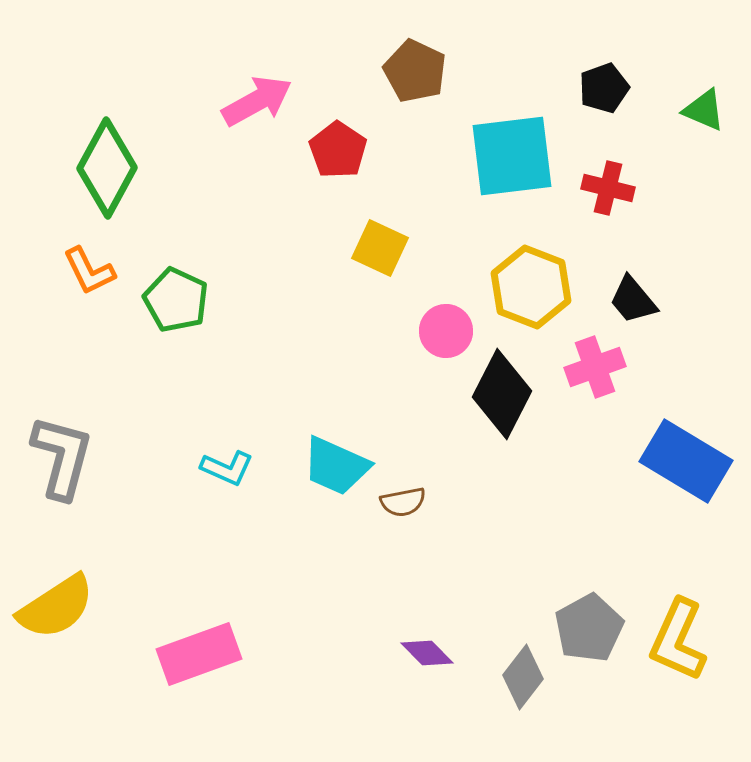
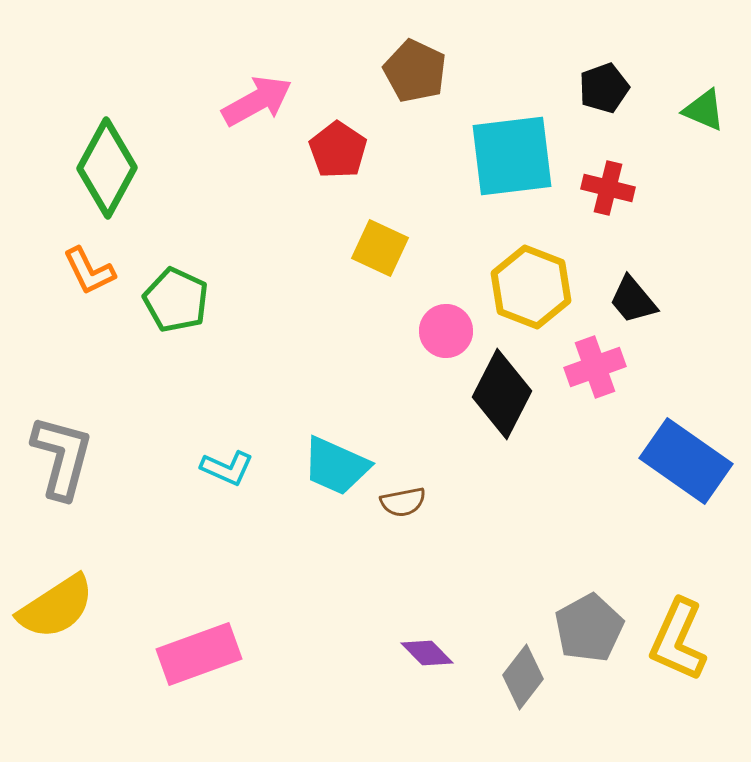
blue rectangle: rotated 4 degrees clockwise
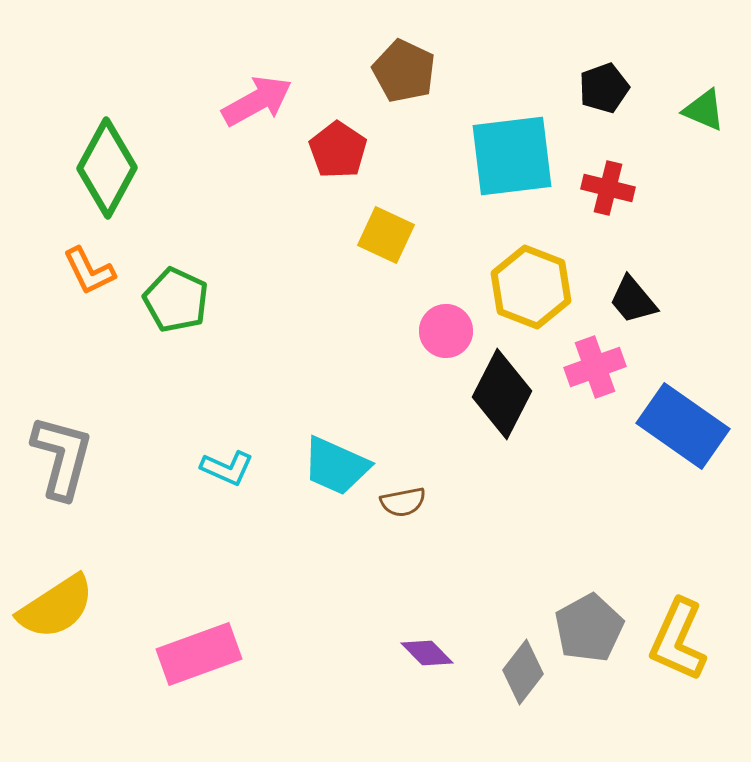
brown pentagon: moved 11 px left
yellow square: moved 6 px right, 13 px up
blue rectangle: moved 3 px left, 35 px up
gray diamond: moved 5 px up
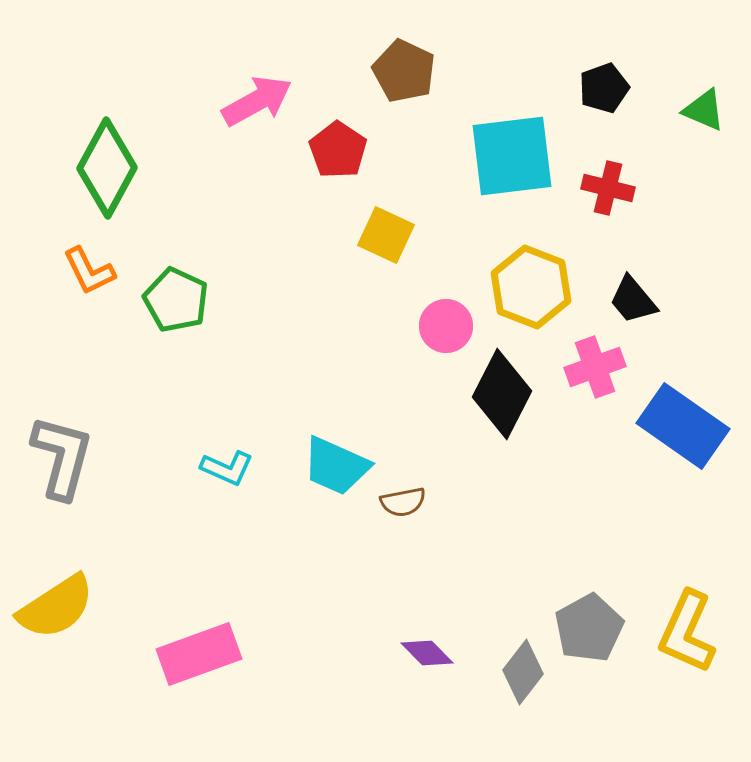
pink circle: moved 5 px up
yellow L-shape: moved 9 px right, 8 px up
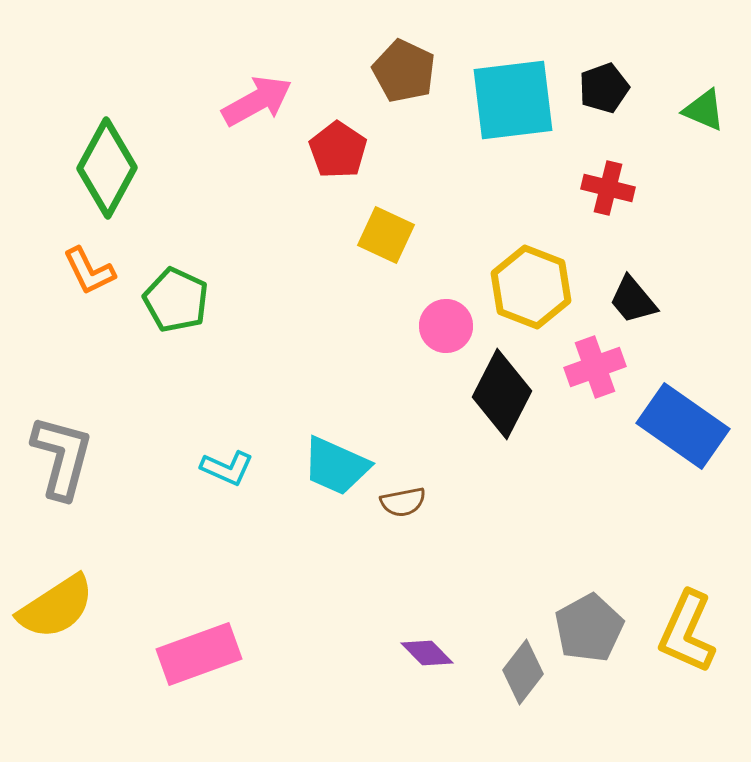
cyan square: moved 1 px right, 56 px up
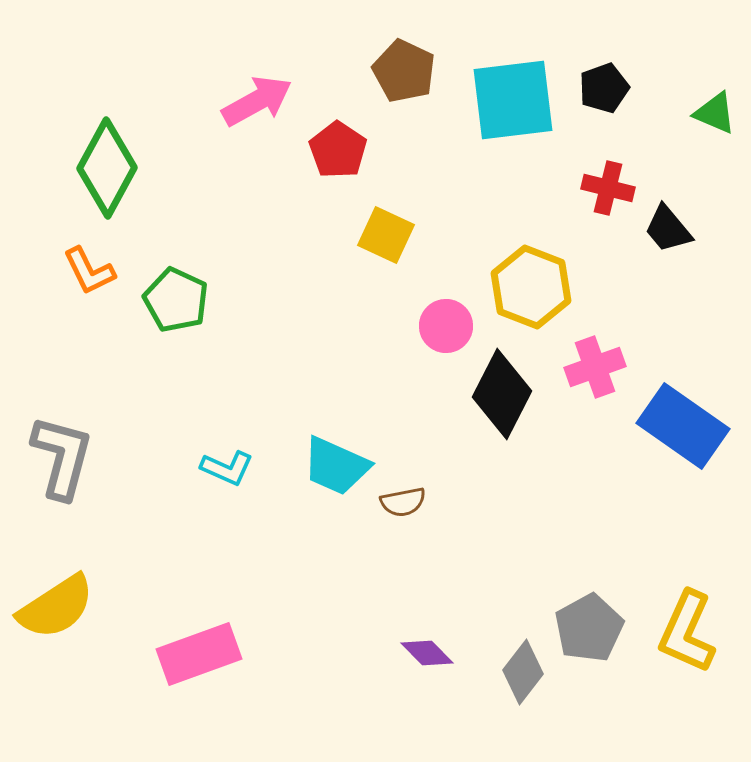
green triangle: moved 11 px right, 3 px down
black trapezoid: moved 35 px right, 71 px up
